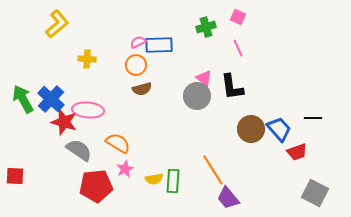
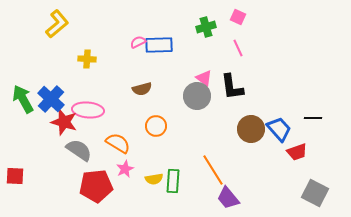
orange circle: moved 20 px right, 61 px down
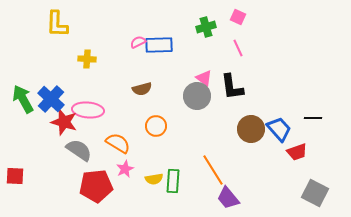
yellow L-shape: rotated 132 degrees clockwise
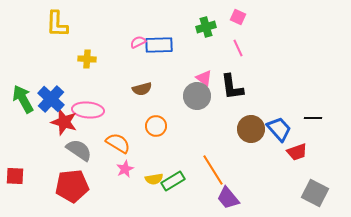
green rectangle: rotated 55 degrees clockwise
red pentagon: moved 24 px left
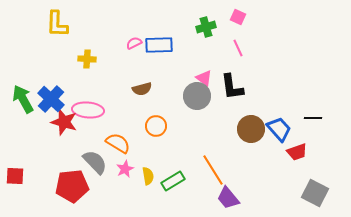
pink semicircle: moved 4 px left, 1 px down
gray semicircle: moved 16 px right, 12 px down; rotated 12 degrees clockwise
yellow semicircle: moved 6 px left, 3 px up; rotated 90 degrees counterclockwise
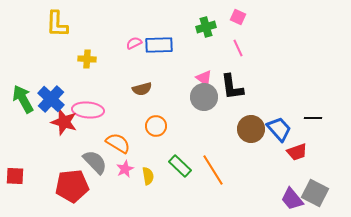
gray circle: moved 7 px right, 1 px down
green rectangle: moved 7 px right, 15 px up; rotated 75 degrees clockwise
purple trapezoid: moved 64 px right, 1 px down
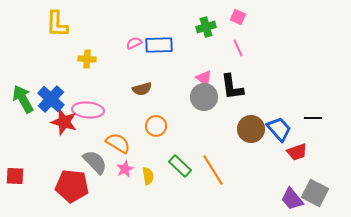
red pentagon: rotated 12 degrees clockwise
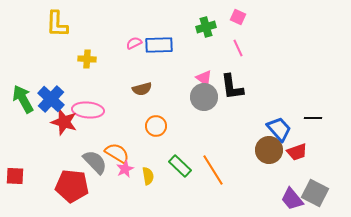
brown circle: moved 18 px right, 21 px down
orange semicircle: moved 1 px left, 10 px down
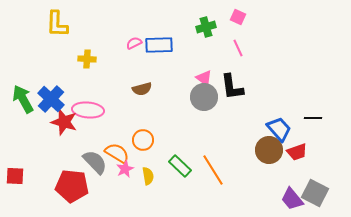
orange circle: moved 13 px left, 14 px down
